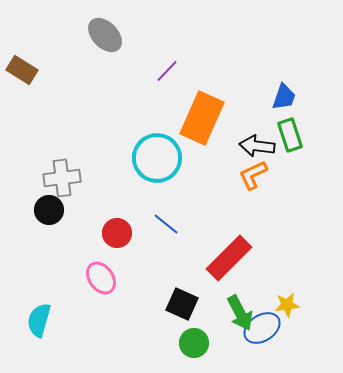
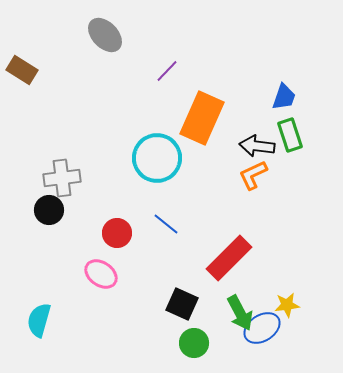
pink ellipse: moved 4 px up; rotated 20 degrees counterclockwise
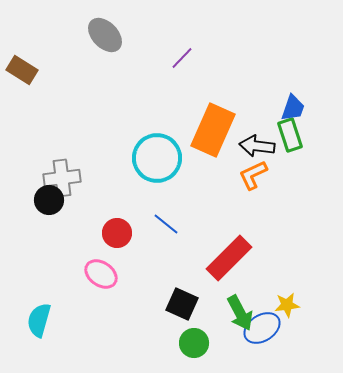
purple line: moved 15 px right, 13 px up
blue trapezoid: moved 9 px right, 11 px down
orange rectangle: moved 11 px right, 12 px down
black circle: moved 10 px up
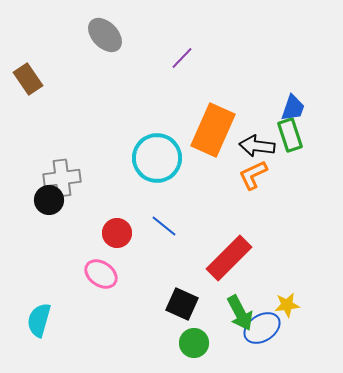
brown rectangle: moved 6 px right, 9 px down; rotated 24 degrees clockwise
blue line: moved 2 px left, 2 px down
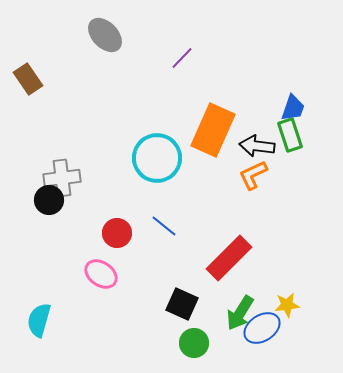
green arrow: rotated 60 degrees clockwise
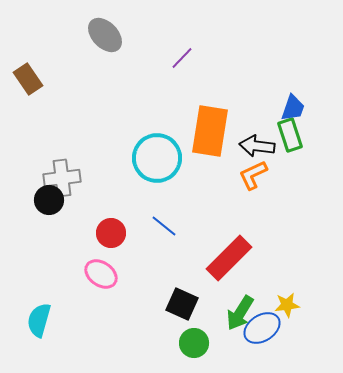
orange rectangle: moved 3 px left, 1 px down; rotated 15 degrees counterclockwise
red circle: moved 6 px left
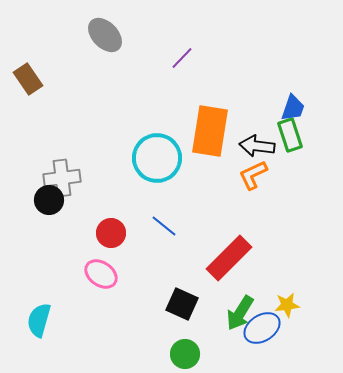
green circle: moved 9 px left, 11 px down
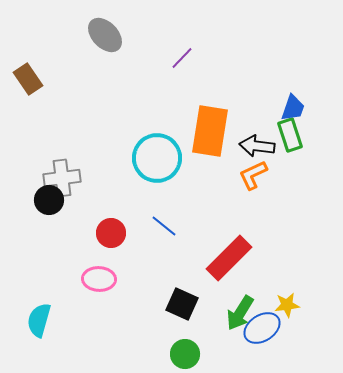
pink ellipse: moved 2 px left, 5 px down; rotated 32 degrees counterclockwise
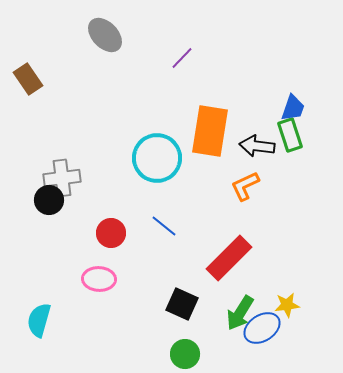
orange L-shape: moved 8 px left, 11 px down
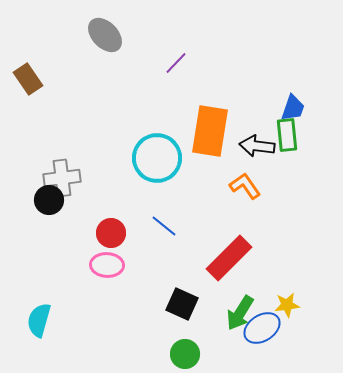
purple line: moved 6 px left, 5 px down
green rectangle: moved 3 px left; rotated 12 degrees clockwise
orange L-shape: rotated 80 degrees clockwise
pink ellipse: moved 8 px right, 14 px up
